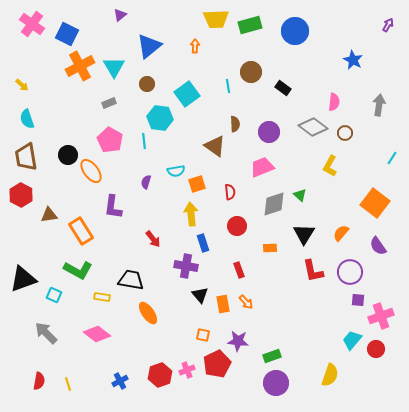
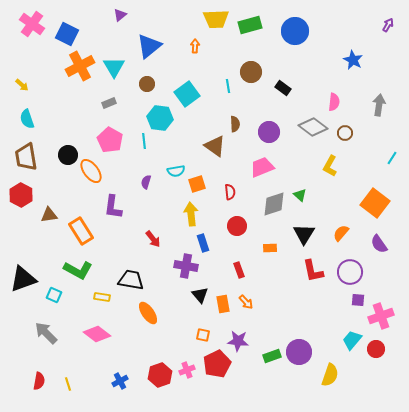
purple semicircle at (378, 246): moved 1 px right, 2 px up
purple circle at (276, 383): moved 23 px right, 31 px up
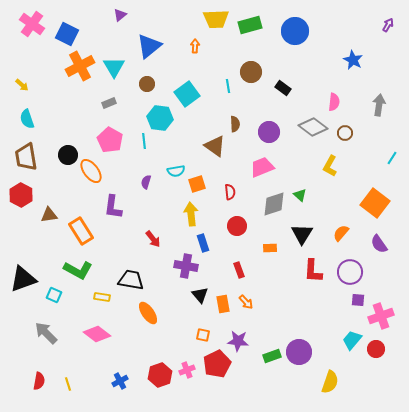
black triangle at (304, 234): moved 2 px left
red L-shape at (313, 271): rotated 15 degrees clockwise
yellow semicircle at (330, 375): moved 7 px down
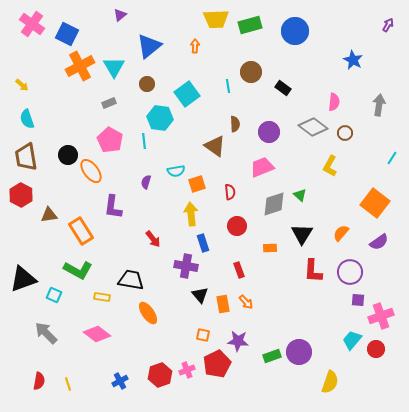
purple semicircle at (379, 244): moved 2 px up; rotated 90 degrees counterclockwise
